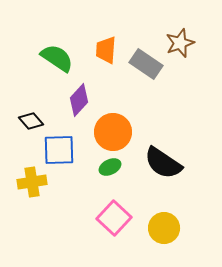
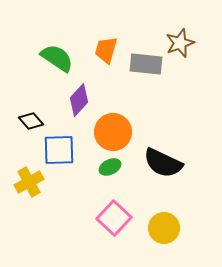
orange trapezoid: rotated 12 degrees clockwise
gray rectangle: rotated 28 degrees counterclockwise
black semicircle: rotated 9 degrees counterclockwise
yellow cross: moved 3 px left; rotated 20 degrees counterclockwise
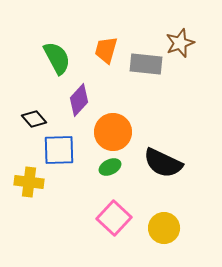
green semicircle: rotated 28 degrees clockwise
black diamond: moved 3 px right, 2 px up
yellow cross: rotated 36 degrees clockwise
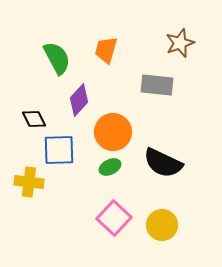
gray rectangle: moved 11 px right, 21 px down
black diamond: rotated 15 degrees clockwise
yellow circle: moved 2 px left, 3 px up
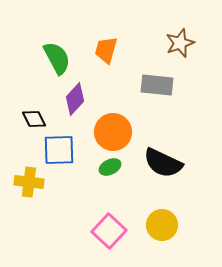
purple diamond: moved 4 px left, 1 px up
pink square: moved 5 px left, 13 px down
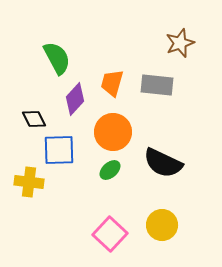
orange trapezoid: moved 6 px right, 33 px down
green ellipse: moved 3 px down; rotated 15 degrees counterclockwise
pink square: moved 1 px right, 3 px down
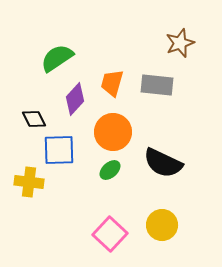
green semicircle: rotated 96 degrees counterclockwise
